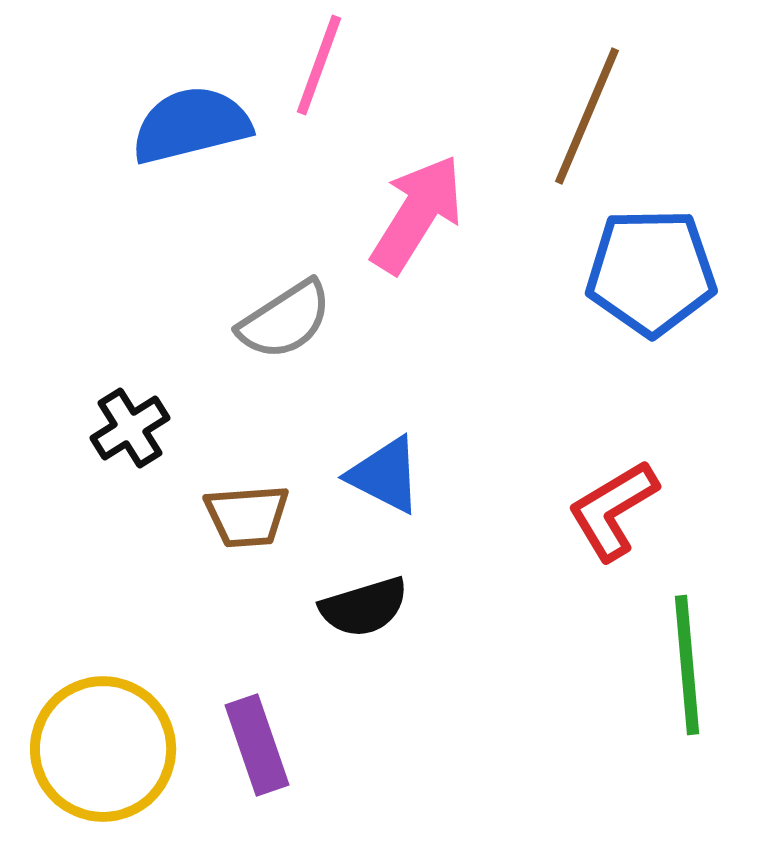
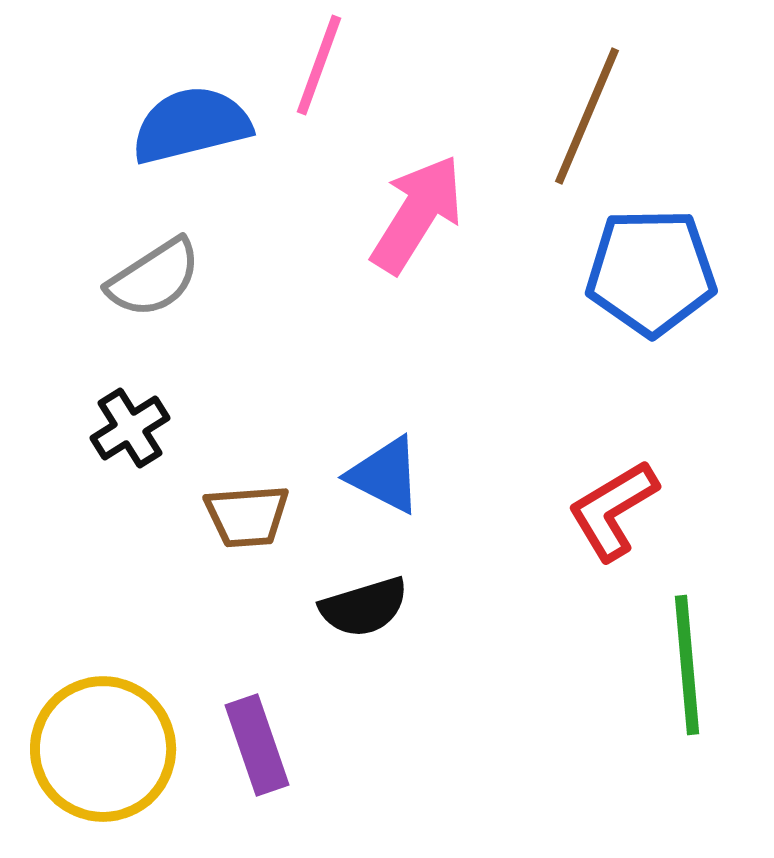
gray semicircle: moved 131 px left, 42 px up
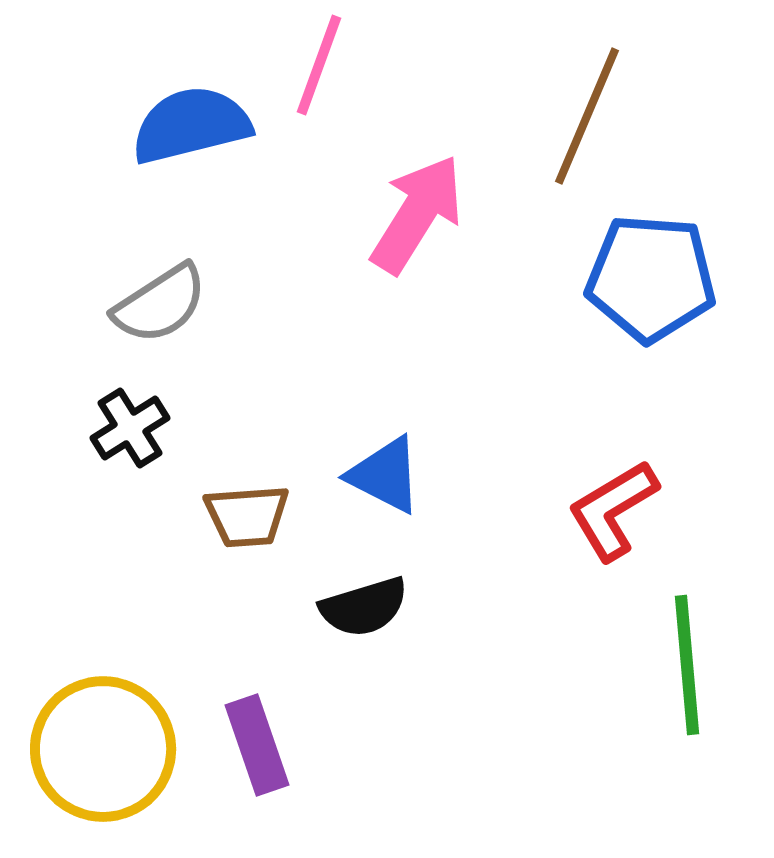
blue pentagon: moved 6 px down; rotated 5 degrees clockwise
gray semicircle: moved 6 px right, 26 px down
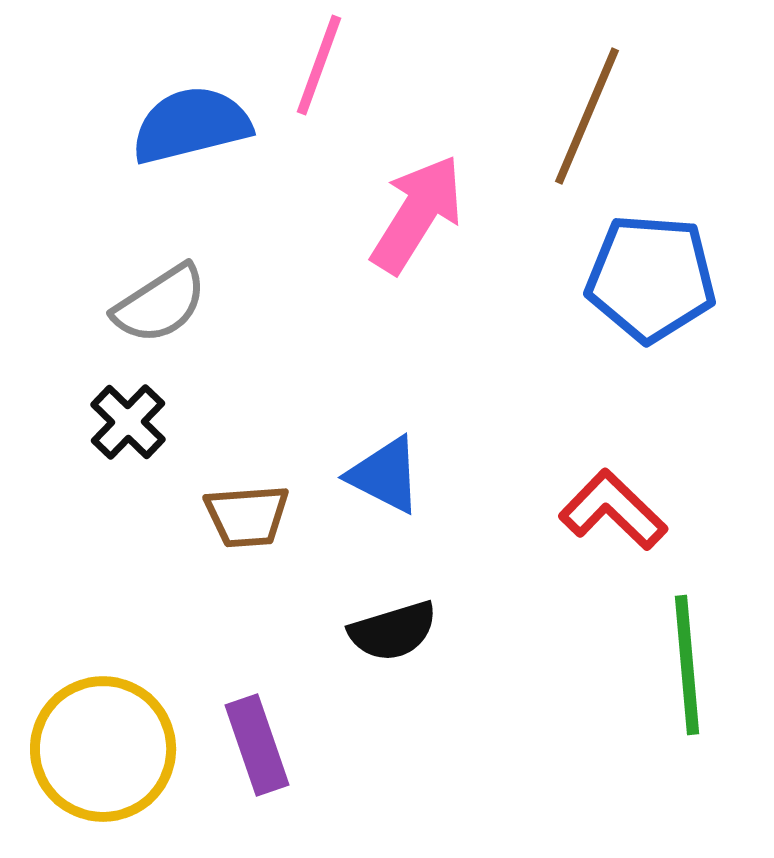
black cross: moved 2 px left, 6 px up; rotated 14 degrees counterclockwise
red L-shape: rotated 75 degrees clockwise
black semicircle: moved 29 px right, 24 px down
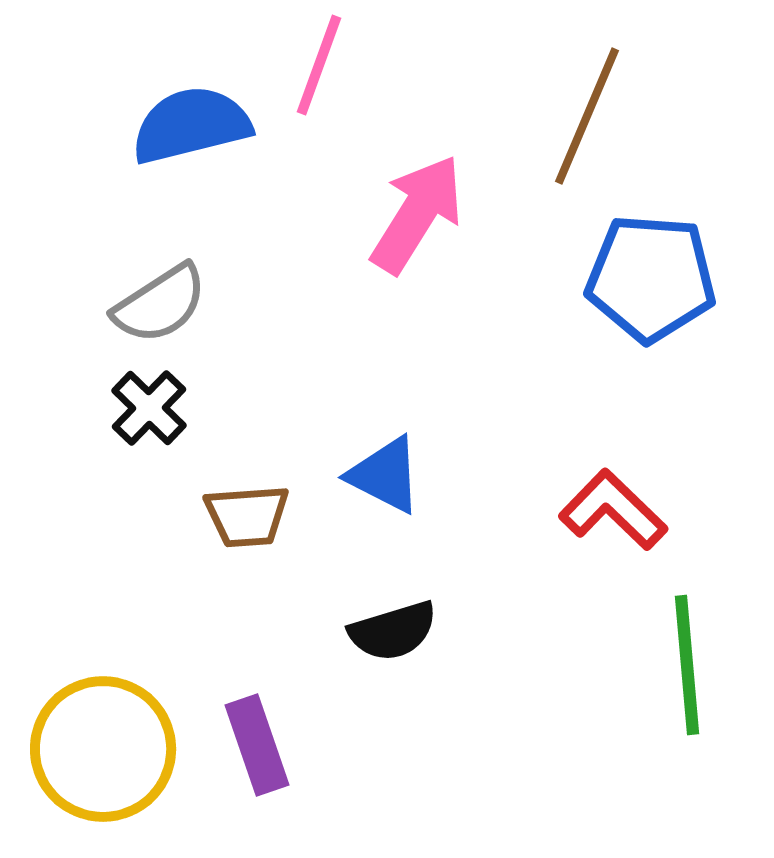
black cross: moved 21 px right, 14 px up
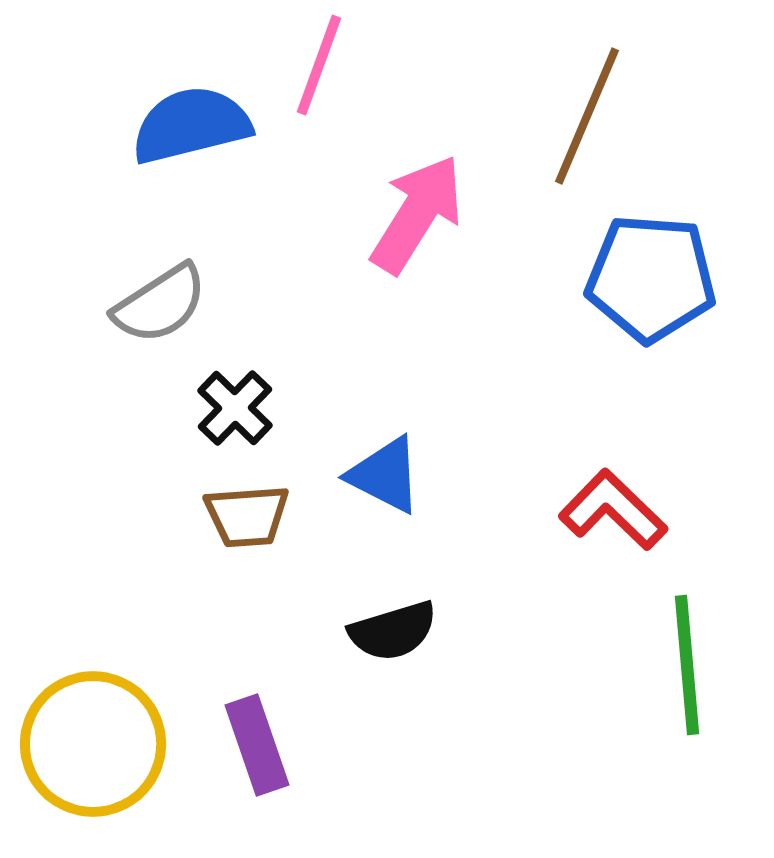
black cross: moved 86 px right
yellow circle: moved 10 px left, 5 px up
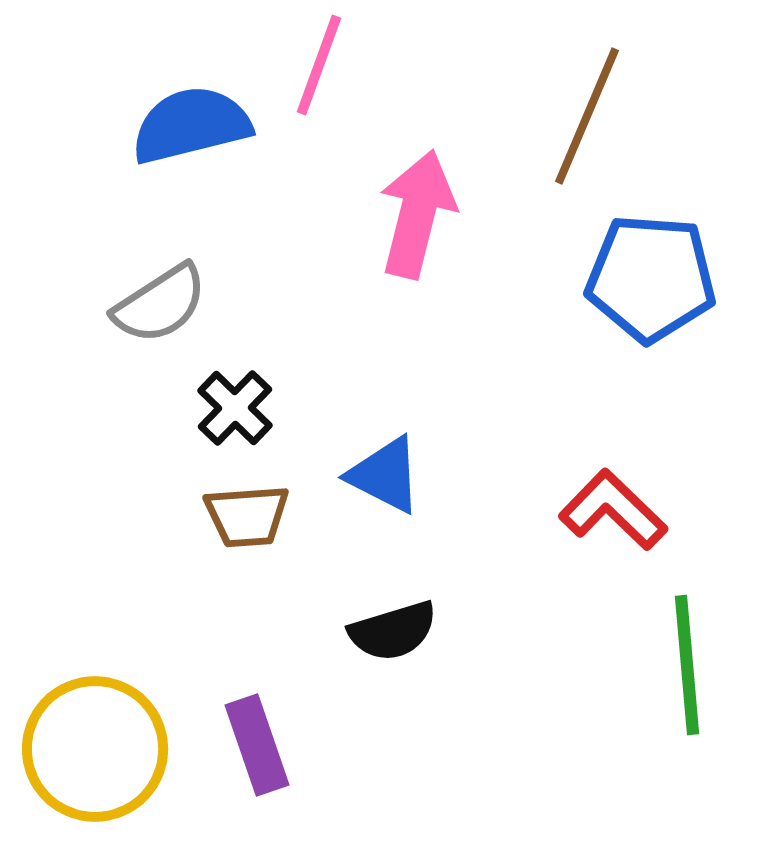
pink arrow: rotated 18 degrees counterclockwise
yellow circle: moved 2 px right, 5 px down
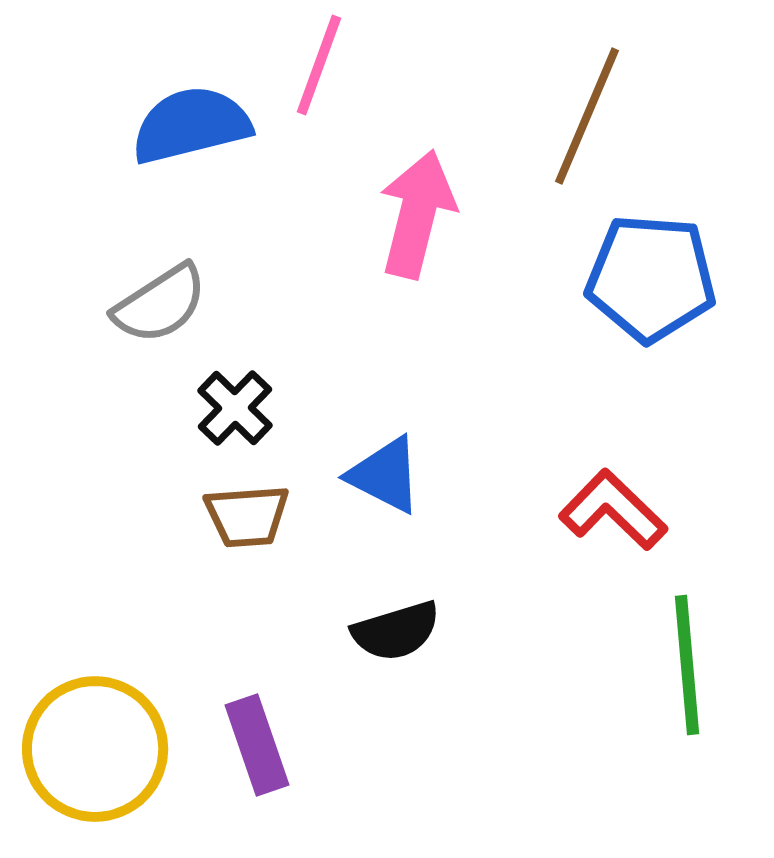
black semicircle: moved 3 px right
